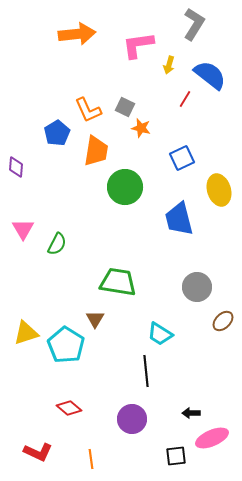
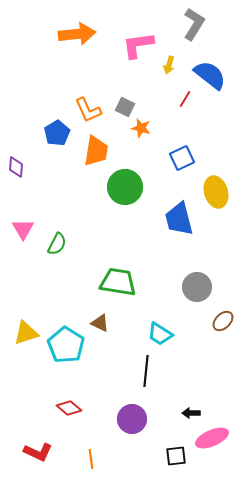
yellow ellipse: moved 3 px left, 2 px down
brown triangle: moved 5 px right, 4 px down; rotated 36 degrees counterclockwise
black line: rotated 12 degrees clockwise
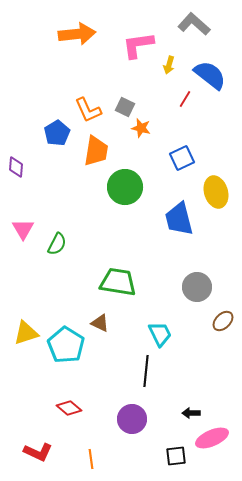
gray L-shape: rotated 80 degrees counterclockwise
cyan trapezoid: rotated 148 degrees counterclockwise
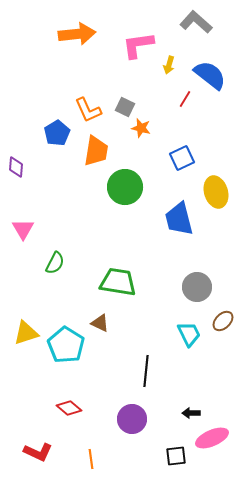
gray L-shape: moved 2 px right, 2 px up
green semicircle: moved 2 px left, 19 px down
cyan trapezoid: moved 29 px right
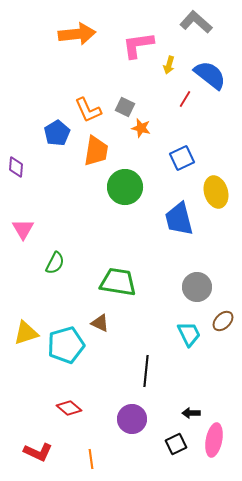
cyan pentagon: rotated 24 degrees clockwise
pink ellipse: moved 2 px right, 2 px down; rotated 56 degrees counterclockwise
black square: moved 12 px up; rotated 20 degrees counterclockwise
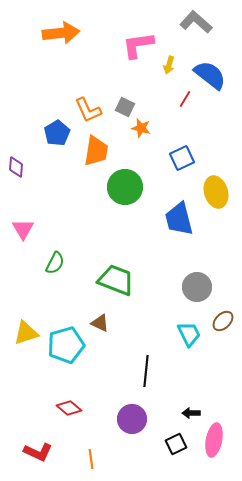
orange arrow: moved 16 px left, 1 px up
green trapezoid: moved 2 px left, 2 px up; rotated 12 degrees clockwise
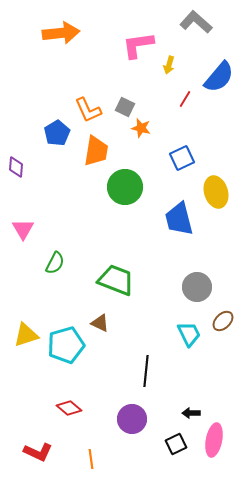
blue semicircle: moved 9 px right, 2 px down; rotated 92 degrees clockwise
yellow triangle: moved 2 px down
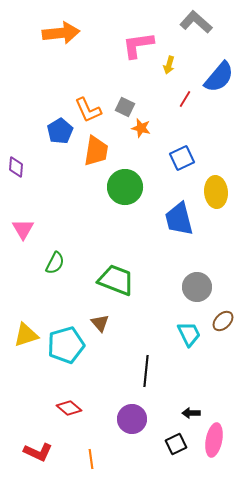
blue pentagon: moved 3 px right, 2 px up
yellow ellipse: rotated 12 degrees clockwise
brown triangle: rotated 24 degrees clockwise
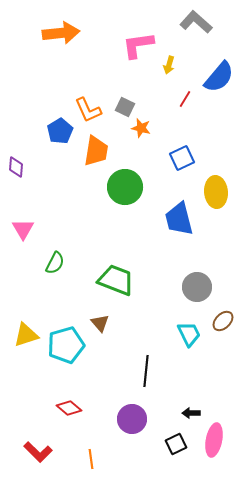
red L-shape: rotated 20 degrees clockwise
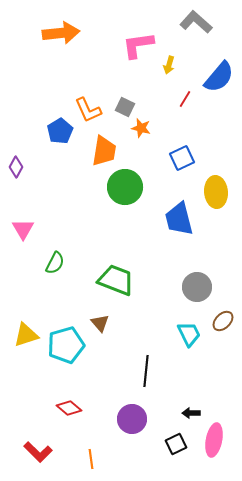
orange trapezoid: moved 8 px right
purple diamond: rotated 25 degrees clockwise
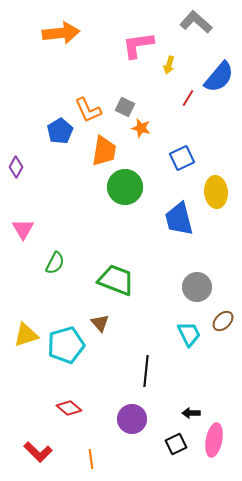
red line: moved 3 px right, 1 px up
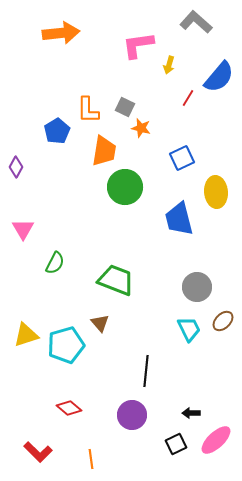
orange L-shape: rotated 24 degrees clockwise
blue pentagon: moved 3 px left
cyan trapezoid: moved 5 px up
purple circle: moved 4 px up
pink ellipse: moved 2 px right; rotated 36 degrees clockwise
